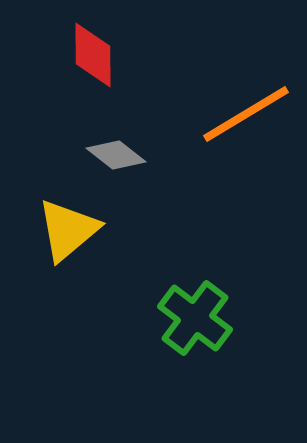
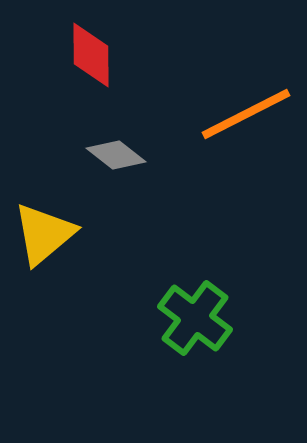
red diamond: moved 2 px left
orange line: rotated 4 degrees clockwise
yellow triangle: moved 24 px left, 4 px down
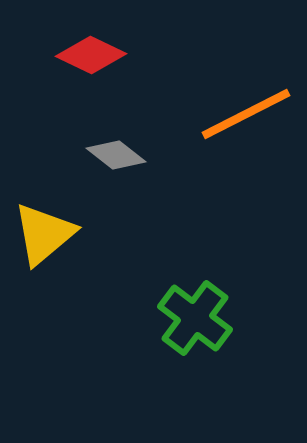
red diamond: rotated 64 degrees counterclockwise
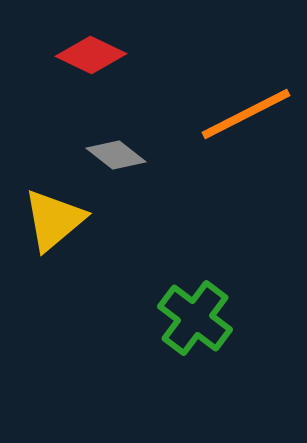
yellow triangle: moved 10 px right, 14 px up
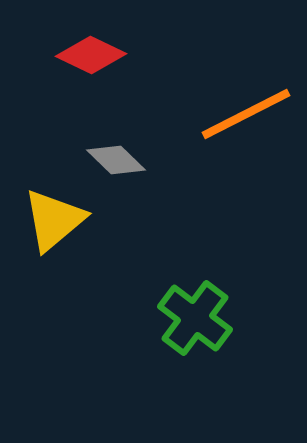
gray diamond: moved 5 px down; rotated 6 degrees clockwise
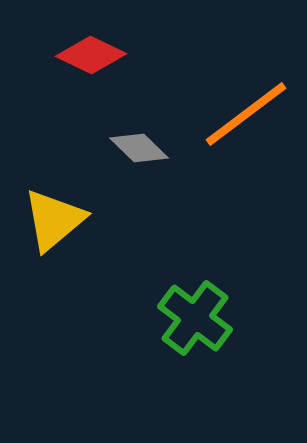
orange line: rotated 10 degrees counterclockwise
gray diamond: moved 23 px right, 12 px up
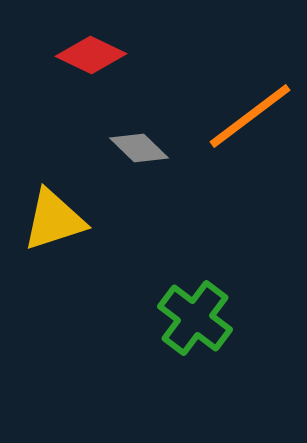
orange line: moved 4 px right, 2 px down
yellow triangle: rotated 22 degrees clockwise
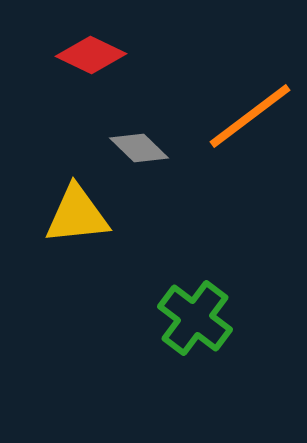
yellow triangle: moved 23 px right, 5 px up; rotated 12 degrees clockwise
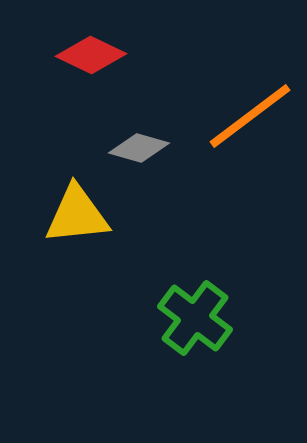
gray diamond: rotated 28 degrees counterclockwise
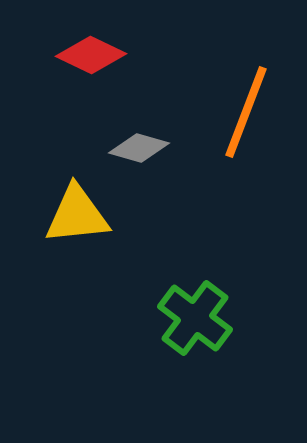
orange line: moved 4 px left, 4 px up; rotated 32 degrees counterclockwise
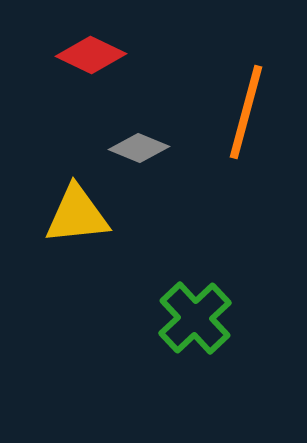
orange line: rotated 6 degrees counterclockwise
gray diamond: rotated 6 degrees clockwise
green cross: rotated 10 degrees clockwise
